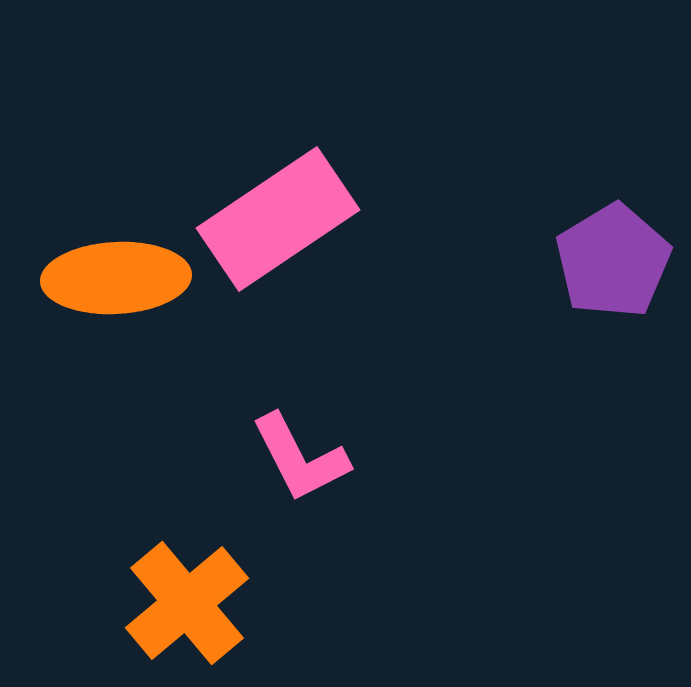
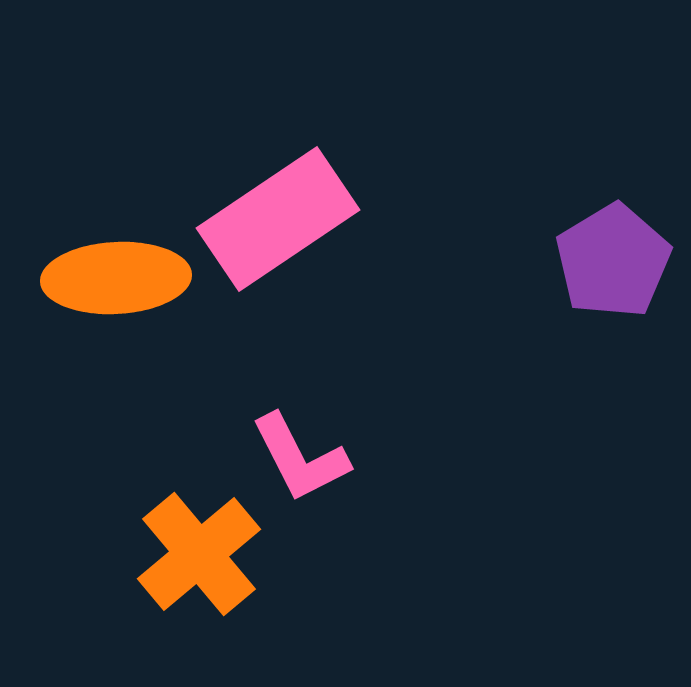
orange cross: moved 12 px right, 49 px up
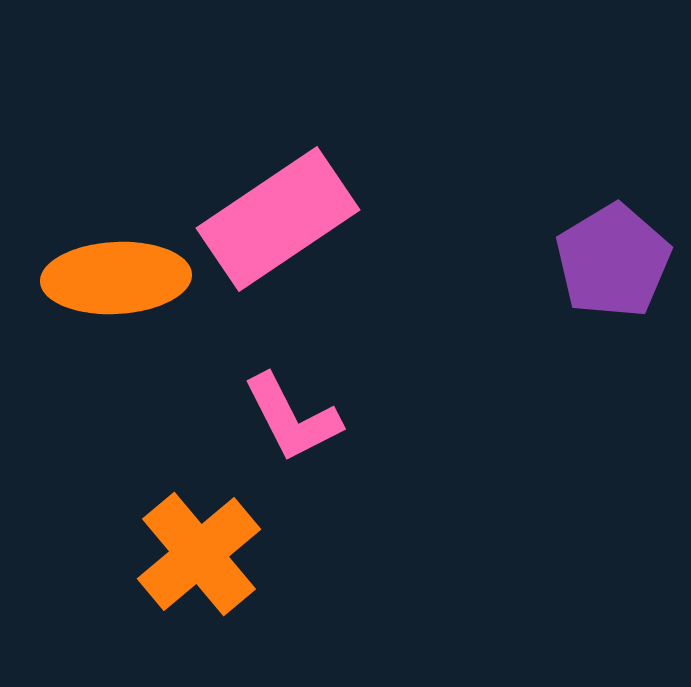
pink L-shape: moved 8 px left, 40 px up
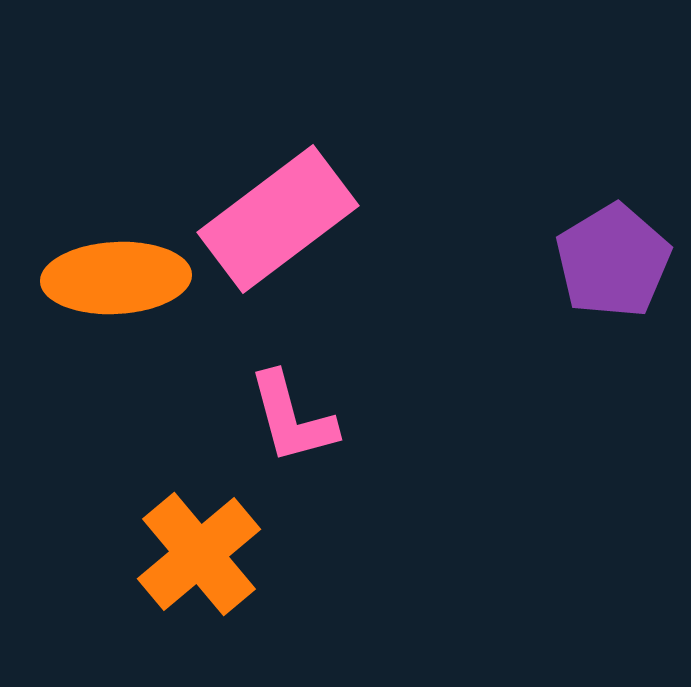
pink rectangle: rotated 3 degrees counterclockwise
pink L-shape: rotated 12 degrees clockwise
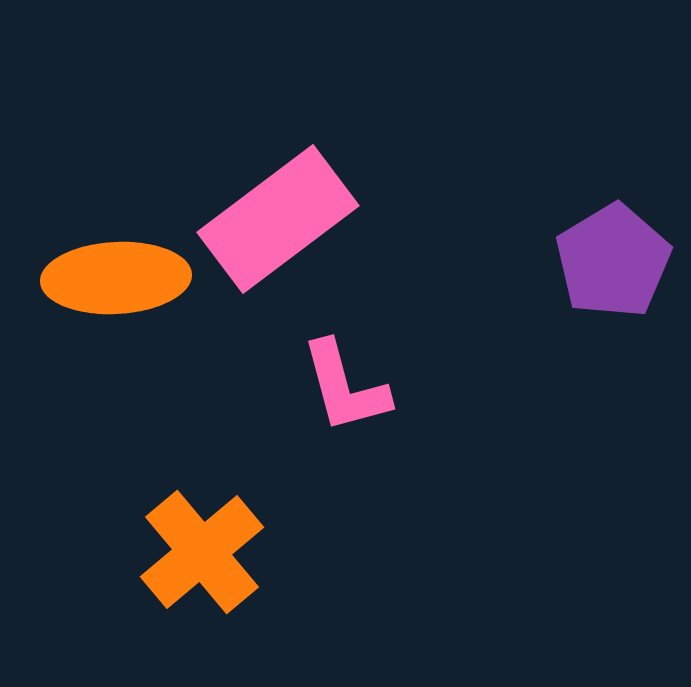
pink L-shape: moved 53 px right, 31 px up
orange cross: moved 3 px right, 2 px up
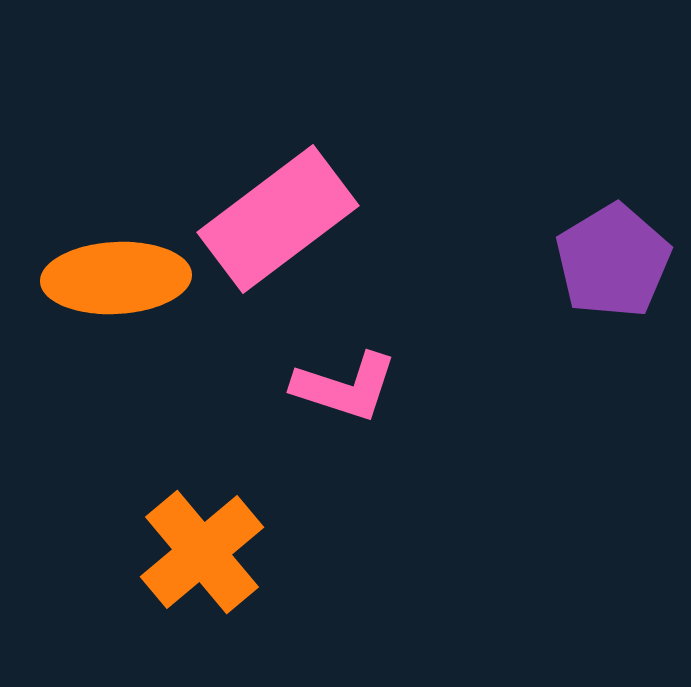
pink L-shape: rotated 57 degrees counterclockwise
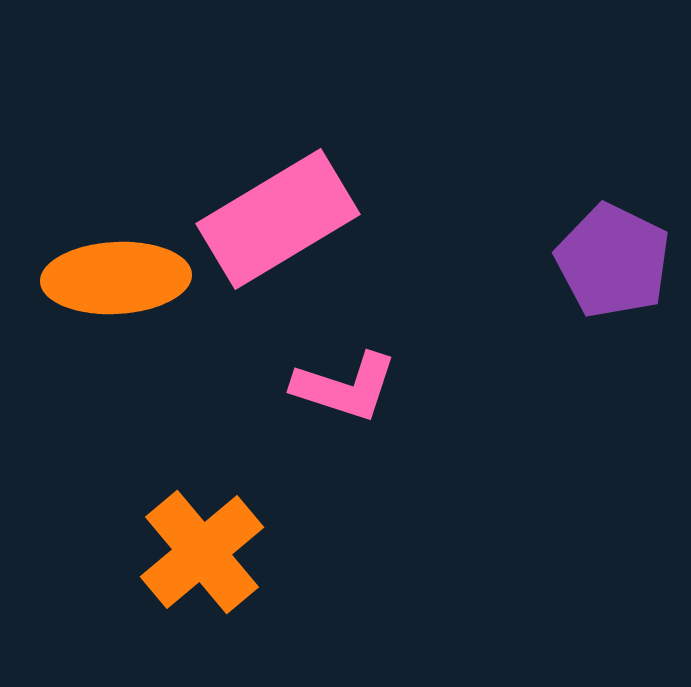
pink rectangle: rotated 6 degrees clockwise
purple pentagon: rotated 15 degrees counterclockwise
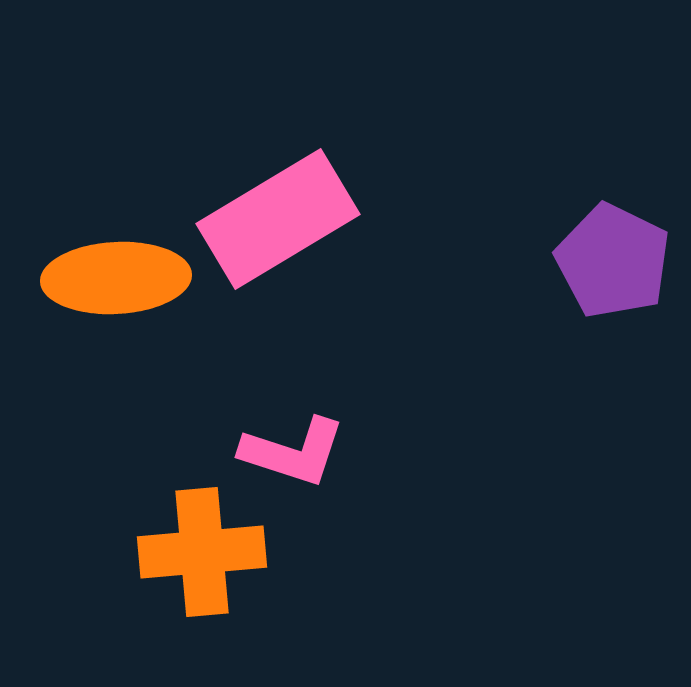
pink L-shape: moved 52 px left, 65 px down
orange cross: rotated 35 degrees clockwise
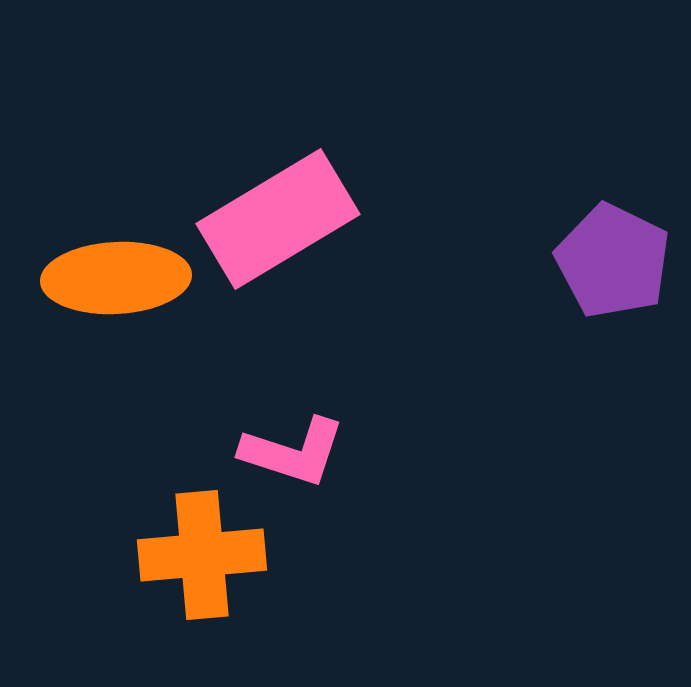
orange cross: moved 3 px down
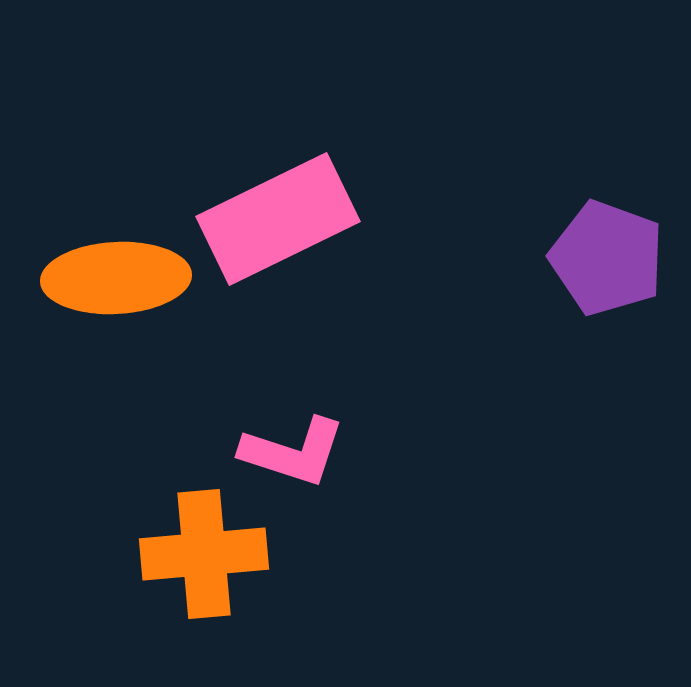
pink rectangle: rotated 5 degrees clockwise
purple pentagon: moved 6 px left, 3 px up; rotated 6 degrees counterclockwise
orange cross: moved 2 px right, 1 px up
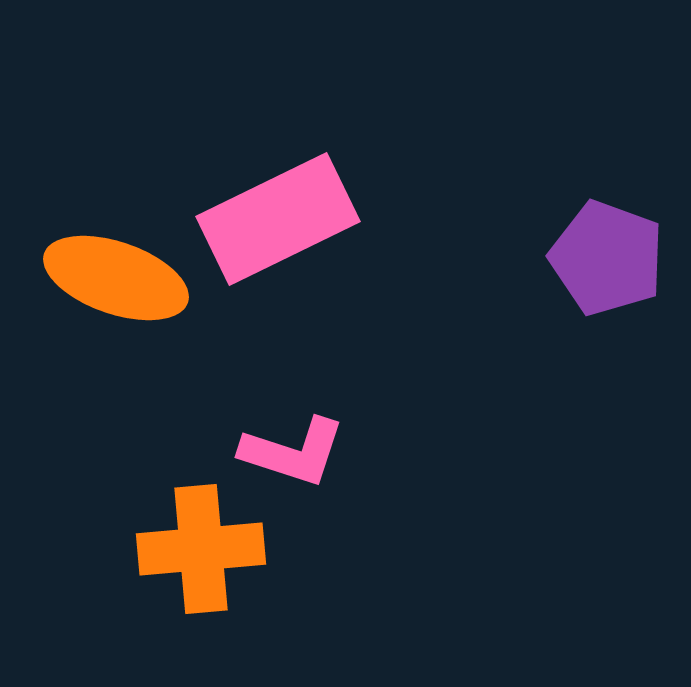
orange ellipse: rotated 22 degrees clockwise
orange cross: moved 3 px left, 5 px up
